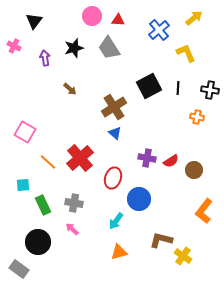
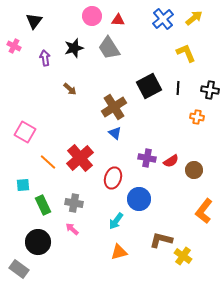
blue cross: moved 4 px right, 11 px up
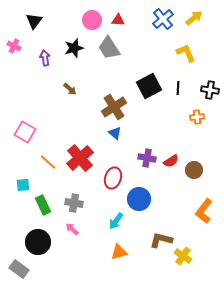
pink circle: moved 4 px down
orange cross: rotated 16 degrees counterclockwise
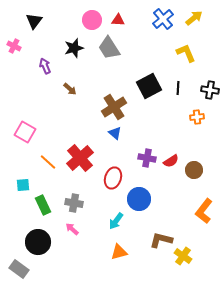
purple arrow: moved 8 px down; rotated 14 degrees counterclockwise
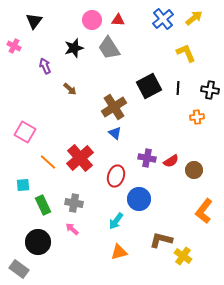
red ellipse: moved 3 px right, 2 px up
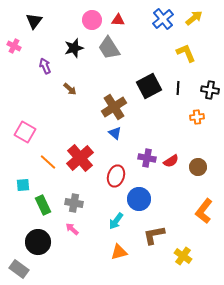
brown circle: moved 4 px right, 3 px up
brown L-shape: moved 7 px left, 5 px up; rotated 25 degrees counterclockwise
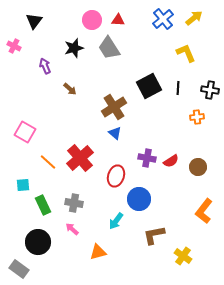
orange triangle: moved 21 px left
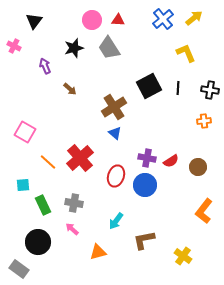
orange cross: moved 7 px right, 4 px down
blue circle: moved 6 px right, 14 px up
brown L-shape: moved 10 px left, 5 px down
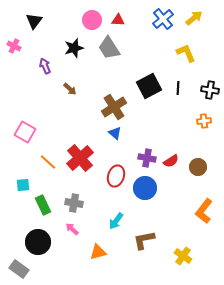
blue circle: moved 3 px down
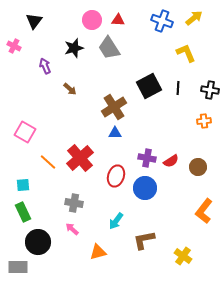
blue cross: moved 1 px left, 2 px down; rotated 30 degrees counterclockwise
blue triangle: rotated 40 degrees counterclockwise
green rectangle: moved 20 px left, 7 px down
gray rectangle: moved 1 px left, 2 px up; rotated 36 degrees counterclockwise
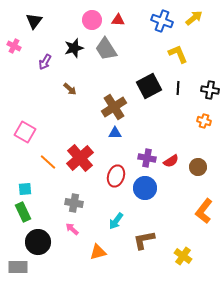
gray trapezoid: moved 3 px left, 1 px down
yellow L-shape: moved 8 px left, 1 px down
purple arrow: moved 4 px up; rotated 126 degrees counterclockwise
orange cross: rotated 24 degrees clockwise
cyan square: moved 2 px right, 4 px down
